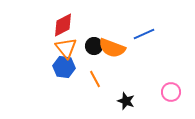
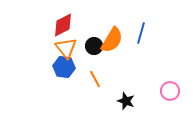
blue line: moved 3 px left, 1 px up; rotated 50 degrees counterclockwise
orange semicircle: moved 8 px up; rotated 80 degrees counterclockwise
pink circle: moved 1 px left, 1 px up
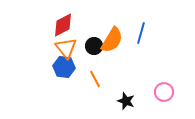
pink circle: moved 6 px left, 1 px down
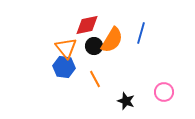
red diamond: moved 24 px right; rotated 15 degrees clockwise
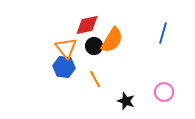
blue line: moved 22 px right
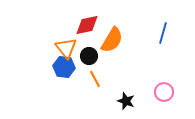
black circle: moved 5 px left, 10 px down
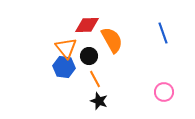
red diamond: rotated 10 degrees clockwise
blue line: rotated 35 degrees counterclockwise
orange semicircle: rotated 60 degrees counterclockwise
black star: moved 27 px left
